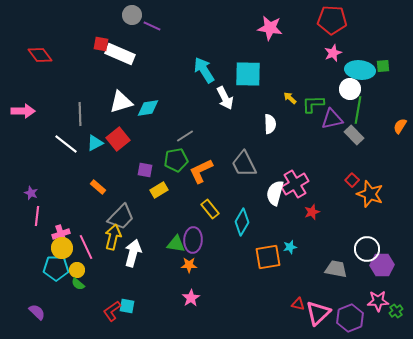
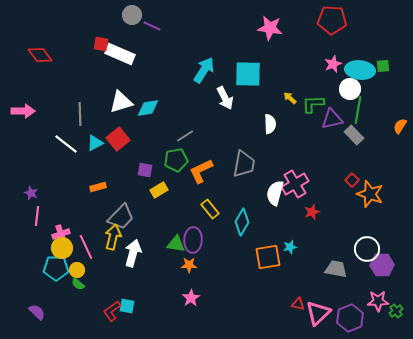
pink star at (333, 53): moved 11 px down
cyan arrow at (204, 70): rotated 64 degrees clockwise
gray trapezoid at (244, 164): rotated 144 degrees counterclockwise
orange rectangle at (98, 187): rotated 56 degrees counterclockwise
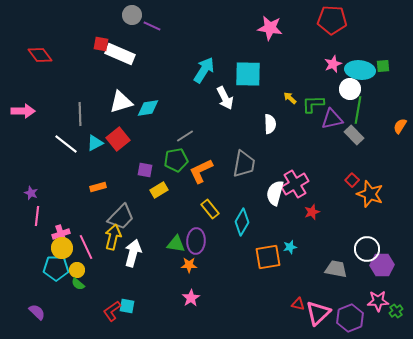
purple ellipse at (193, 240): moved 3 px right, 1 px down
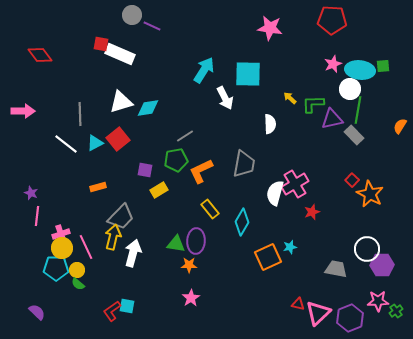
orange star at (370, 194): rotated 8 degrees clockwise
orange square at (268, 257): rotated 16 degrees counterclockwise
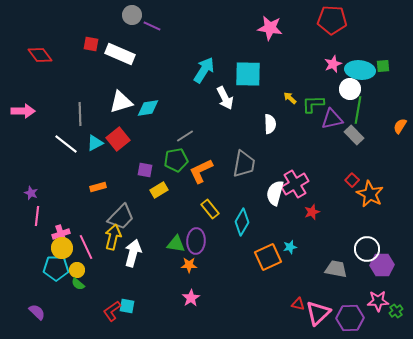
red square at (101, 44): moved 10 px left
purple hexagon at (350, 318): rotated 20 degrees clockwise
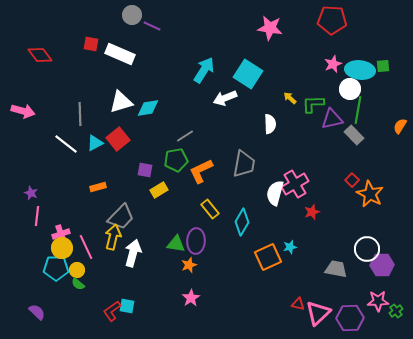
cyan square at (248, 74): rotated 32 degrees clockwise
white arrow at (225, 98): rotated 95 degrees clockwise
pink arrow at (23, 111): rotated 15 degrees clockwise
orange star at (189, 265): rotated 21 degrees counterclockwise
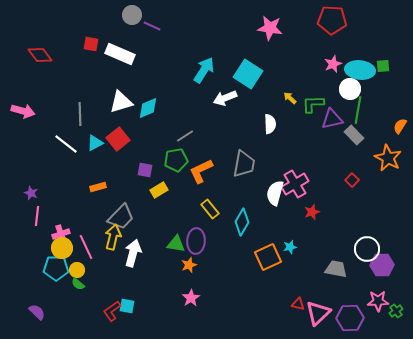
cyan diamond at (148, 108): rotated 15 degrees counterclockwise
orange star at (370, 194): moved 18 px right, 36 px up
